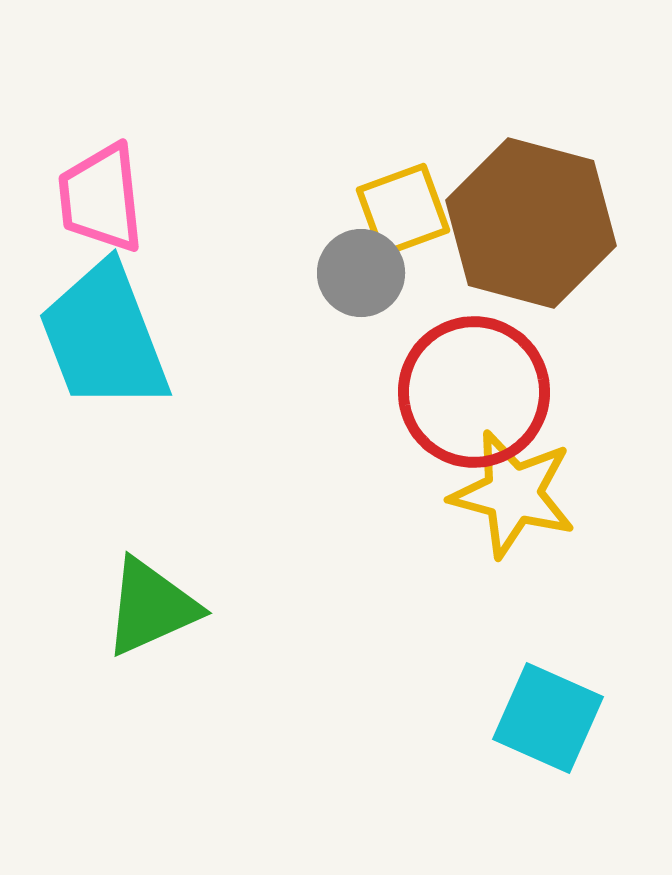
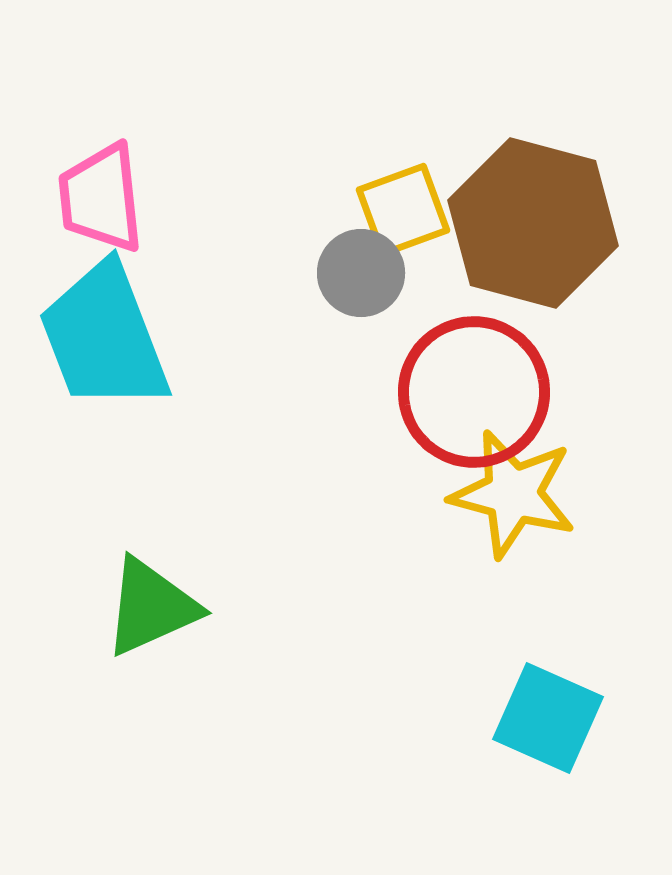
brown hexagon: moved 2 px right
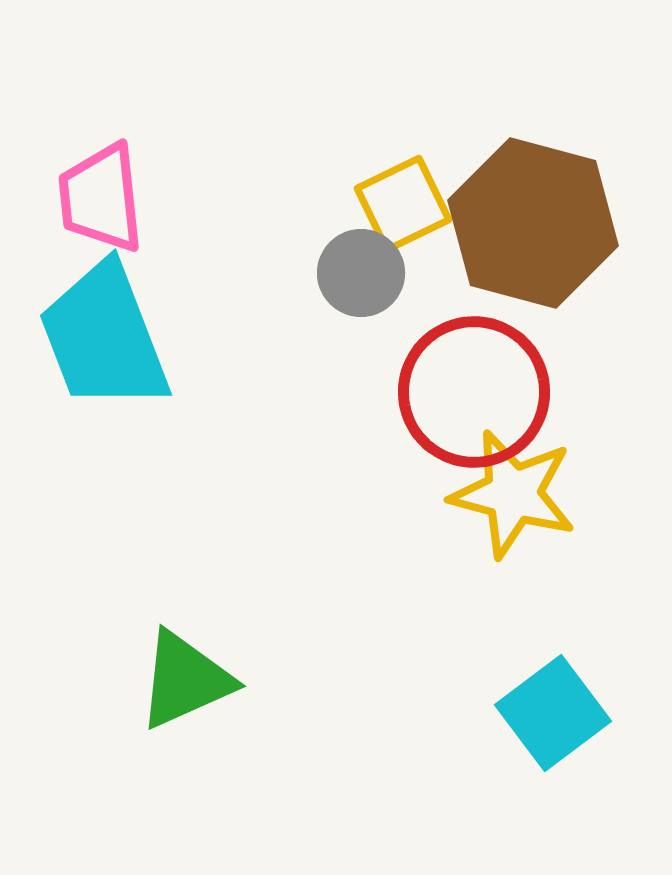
yellow square: moved 6 px up; rotated 6 degrees counterclockwise
green triangle: moved 34 px right, 73 px down
cyan square: moved 5 px right, 5 px up; rotated 29 degrees clockwise
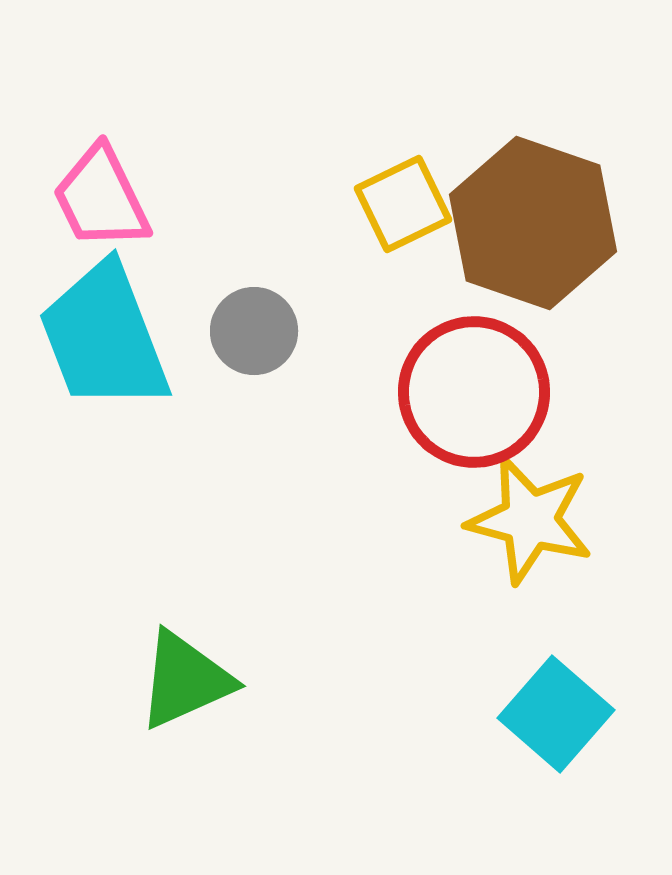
pink trapezoid: rotated 20 degrees counterclockwise
brown hexagon: rotated 4 degrees clockwise
gray circle: moved 107 px left, 58 px down
yellow star: moved 17 px right, 26 px down
cyan square: moved 3 px right, 1 px down; rotated 12 degrees counterclockwise
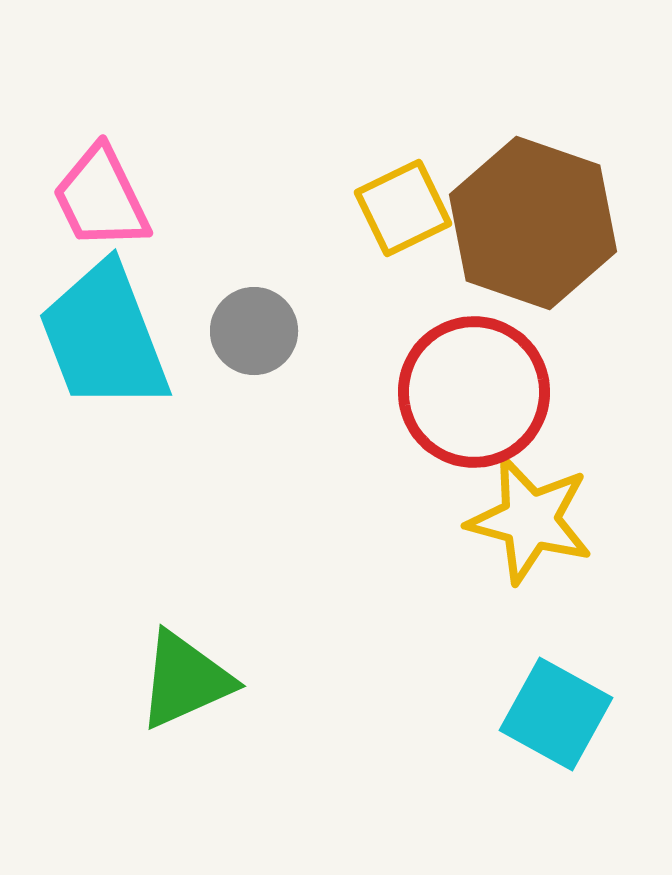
yellow square: moved 4 px down
cyan square: rotated 12 degrees counterclockwise
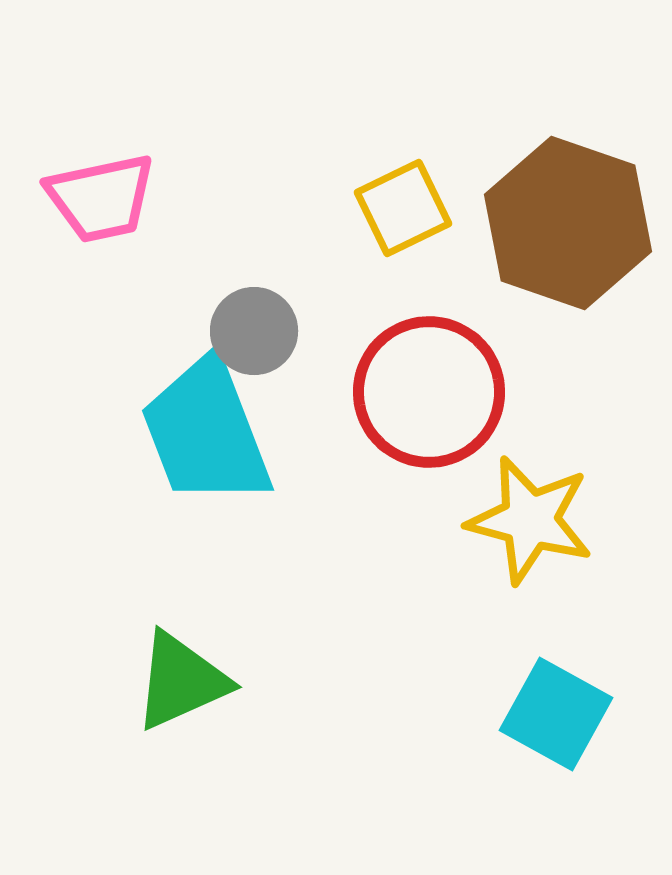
pink trapezoid: rotated 76 degrees counterclockwise
brown hexagon: moved 35 px right
cyan trapezoid: moved 102 px right, 95 px down
red circle: moved 45 px left
green triangle: moved 4 px left, 1 px down
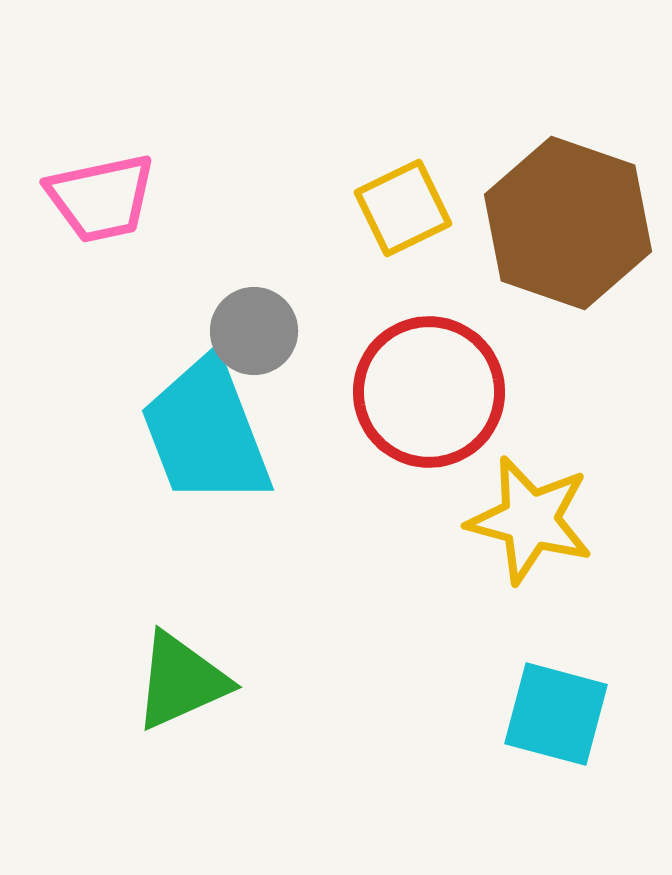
cyan square: rotated 14 degrees counterclockwise
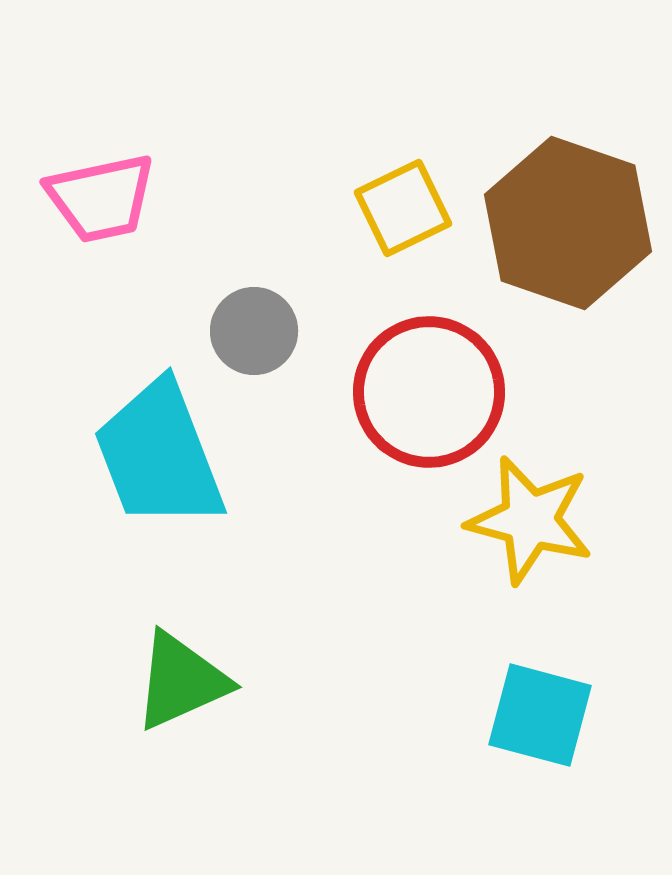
cyan trapezoid: moved 47 px left, 23 px down
cyan square: moved 16 px left, 1 px down
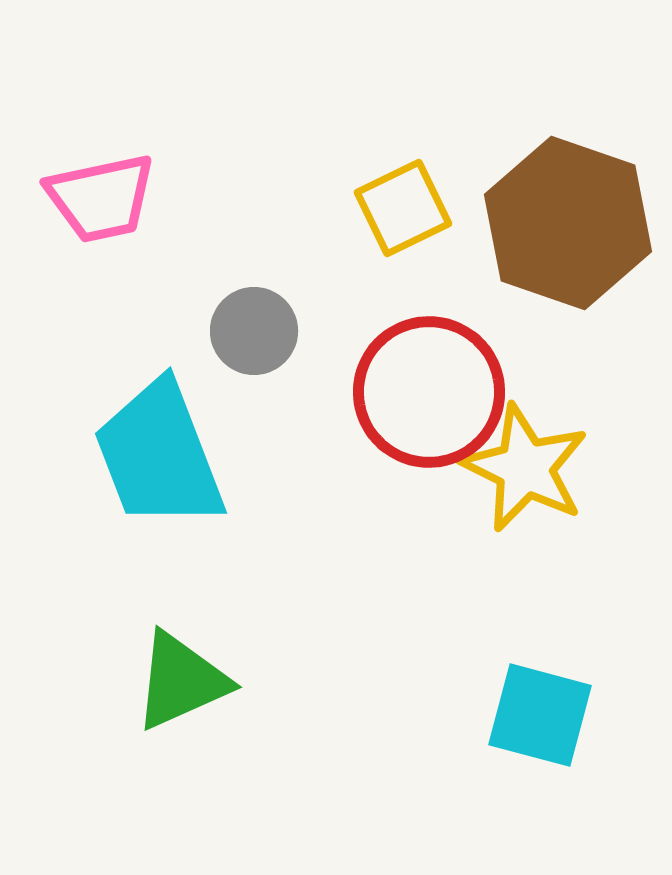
yellow star: moved 5 px left, 52 px up; rotated 11 degrees clockwise
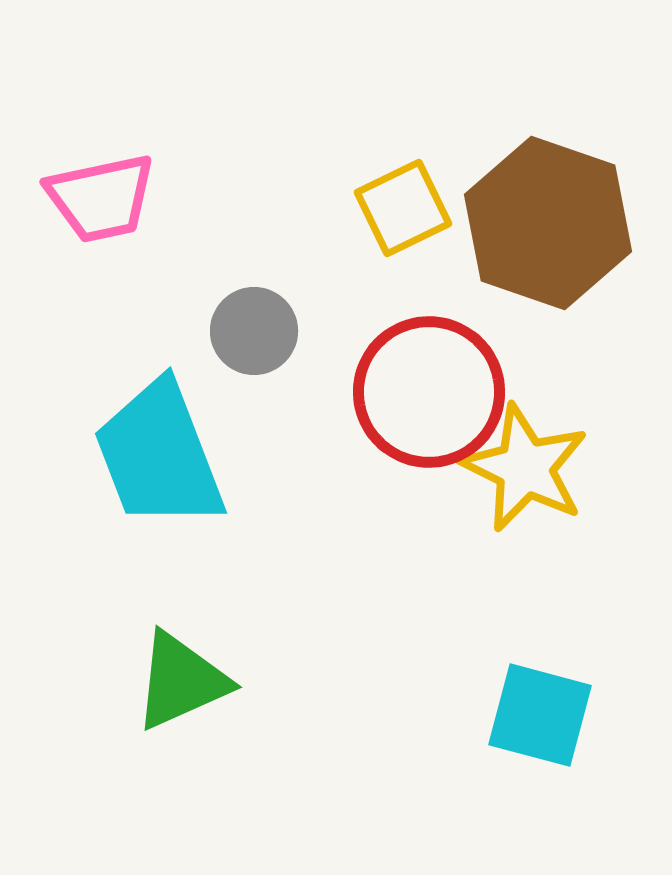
brown hexagon: moved 20 px left
